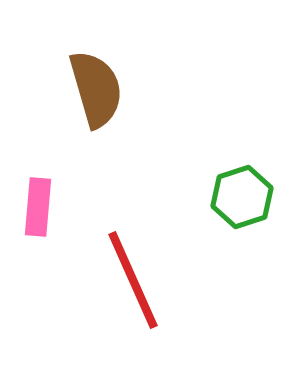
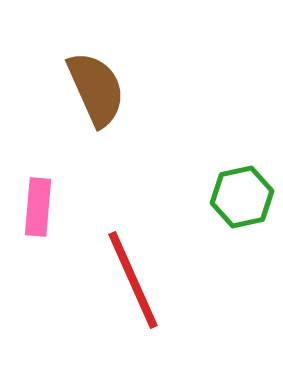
brown semicircle: rotated 8 degrees counterclockwise
green hexagon: rotated 6 degrees clockwise
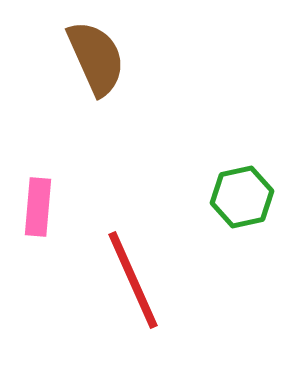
brown semicircle: moved 31 px up
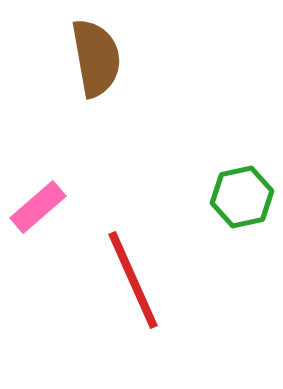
brown semicircle: rotated 14 degrees clockwise
pink rectangle: rotated 44 degrees clockwise
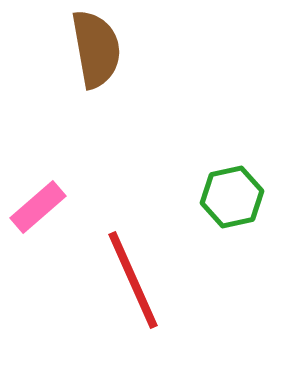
brown semicircle: moved 9 px up
green hexagon: moved 10 px left
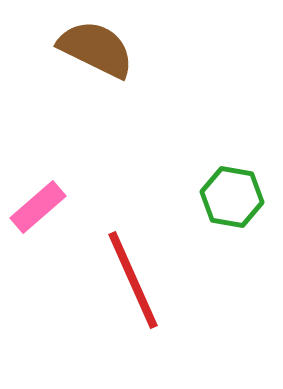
brown semicircle: rotated 54 degrees counterclockwise
green hexagon: rotated 22 degrees clockwise
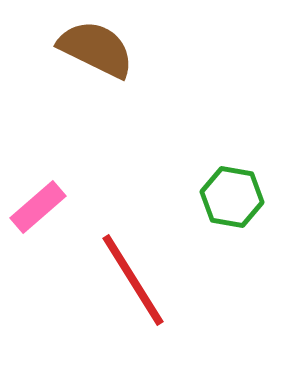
red line: rotated 8 degrees counterclockwise
